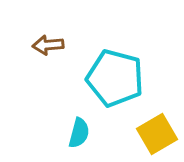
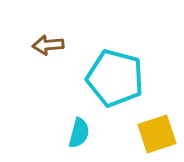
yellow square: rotated 12 degrees clockwise
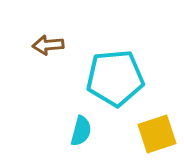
cyan pentagon: rotated 20 degrees counterclockwise
cyan semicircle: moved 2 px right, 2 px up
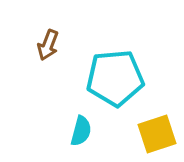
brown arrow: rotated 64 degrees counterclockwise
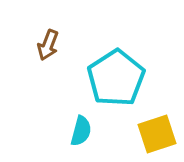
cyan pentagon: moved 1 px right; rotated 28 degrees counterclockwise
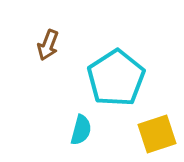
cyan semicircle: moved 1 px up
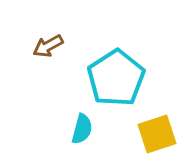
brown arrow: moved 1 px down; rotated 40 degrees clockwise
cyan semicircle: moved 1 px right, 1 px up
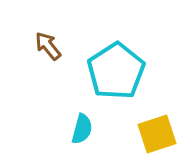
brown arrow: rotated 80 degrees clockwise
cyan pentagon: moved 7 px up
